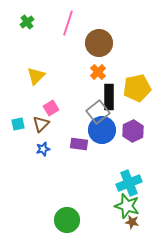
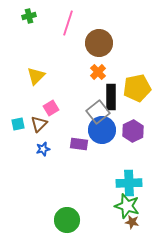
green cross: moved 2 px right, 6 px up; rotated 24 degrees clockwise
black rectangle: moved 2 px right
brown triangle: moved 2 px left
cyan cross: rotated 20 degrees clockwise
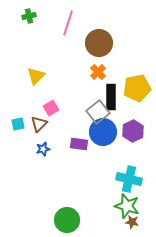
blue circle: moved 1 px right, 2 px down
cyan cross: moved 4 px up; rotated 15 degrees clockwise
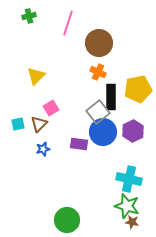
orange cross: rotated 21 degrees counterclockwise
yellow pentagon: moved 1 px right, 1 px down
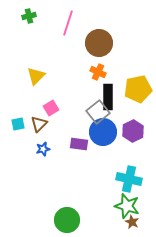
black rectangle: moved 3 px left
brown star: rotated 16 degrees clockwise
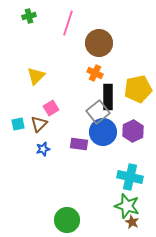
orange cross: moved 3 px left, 1 px down
cyan cross: moved 1 px right, 2 px up
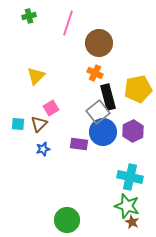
black rectangle: rotated 15 degrees counterclockwise
cyan square: rotated 16 degrees clockwise
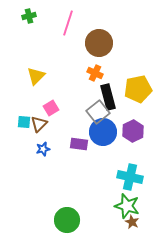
cyan square: moved 6 px right, 2 px up
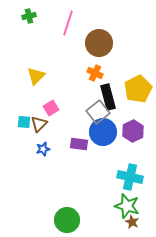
yellow pentagon: rotated 16 degrees counterclockwise
